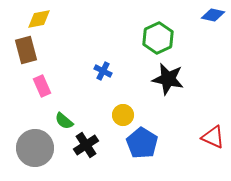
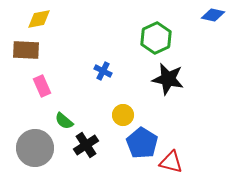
green hexagon: moved 2 px left
brown rectangle: rotated 72 degrees counterclockwise
red triangle: moved 42 px left, 25 px down; rotated 10 degrees counterclockwise
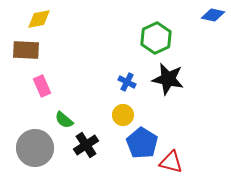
blue cross: moved 24 px right, 11 px down
green semicircle: moved 1 px up
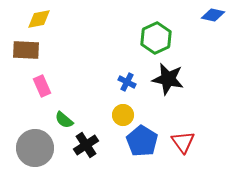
blue pentagon: moved 2 px up
red triangle: moved 12 px right, 20 px up; rotated 40 degrees clockwise
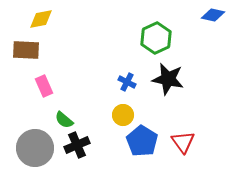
yellow diamond: moved 2 px right
pink rectangle: moved 2 px right
black cross: moved 9 px left; rotated 10 degrees clockwise
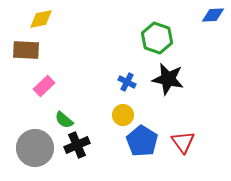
blue diamond: rotated 15 degrees counterclockwise
green hexagon: moved 1 px right; rotated 16 degrees counterclockwise
pink rectangle: rotated 70 degrees clockwise
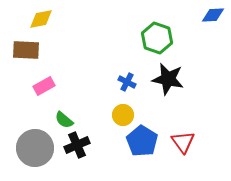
pink rectangle: rotated 15 degrees clockwise
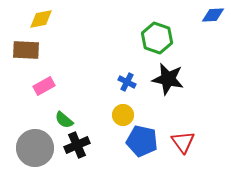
blue pentagon: rotated 20 degrees counterclockwise
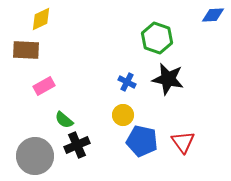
yellow diamond: rotated 15 degrees counterclockwise
gray circle: moved 8 px down
